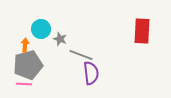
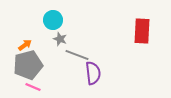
cyan circle: moved 12 px right, 9 px up
orange arrow: rotated 48 degrees clockwise
gray line: moved 4 px left
purple semicircle: moved 2 px right
pink line: moved 9 px right, 3 px down; rotated 21 degrees clockwise
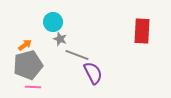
cyan circle: moved 2 px down
purple semicircle: rotated 20 degrees counterclockwise
pink line: rotated 21 degrees counterclockwise
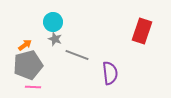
red rectangle: rotated 15 degrees clockwise
gray star: moved 5 px left
purple semicircle: moved 17 px right; rotated 20 degrees clockwise
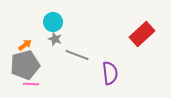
red rectangle: moved 3 px down; rotated 30 degrees clockwise
gray pentagon: moved 3 px left
pink line: moved 2 px left, 3 px up
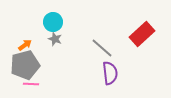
gray line: moved 25 px right, 7 px up; rotated 20 degrees clockwise
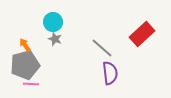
orange arrow: rotated 88 degrees counterclockwise
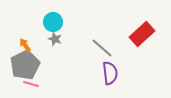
gray pentagon: rotated 12 degrees counterclockwise
pink line: rotated 14 degrees clockwise
